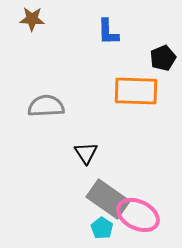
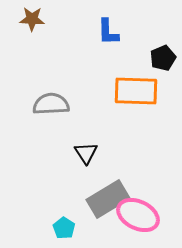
gray semicircle: moved 5 px right, 2 px up
gray rectangle: rotated 66 degrees counterclockwise
cyan pentagon: moved 38 px left
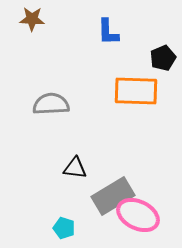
black triangle: moved 11 px left, 15 px down; rotated 50 degrees counterclockwise
gray rectangle: moved 5 px right, 3 px up
cyan pentagon: rotated 15 degrees counterclockwise
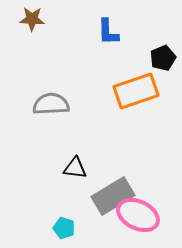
orange rectangle: rotated 21 degrees counterclockwise
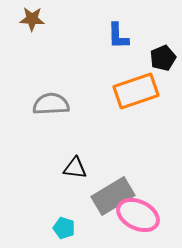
blue L-shape: moved 10 px right, 4 px down
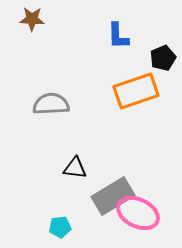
pink ellipse: moved 2 px up
cyan pentagon: moved 4 px left, 1 px up; rotated 25 degrees counterclockwise
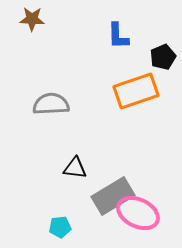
black pentagon: moved 1 px up
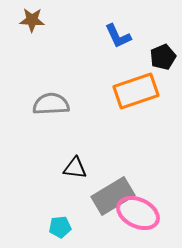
brown star: moved 1 px down
blue L-shape: rotated 24 degrees counterclockwise
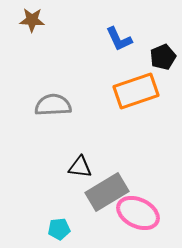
blue L-shape: moved 1 px right, 3 px down
gray semicircle: moved 2 px right, 1 px down
black triangle: moved 5 px right, 1 px up
gray rectangle: moved 6 px left, 4 px up
cyan pentagon: moved 1 px left, 2 px down
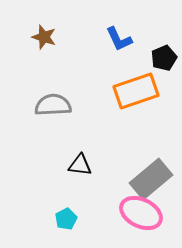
brown star: moved 12 px right, 17 px down; rotated 15 degrees clockwise
black pentagon: moved 1 px right, 1 px down
black triangle: moved 2 px up
gray rectangle: moved 44 px right, 13 px up; rotated 9 degrees counterclockwise
pink ellipse: moved 3 px right
cyan pentagon: moved 7 px right, 10 px up; rotated 20 degrees counterclockwise
